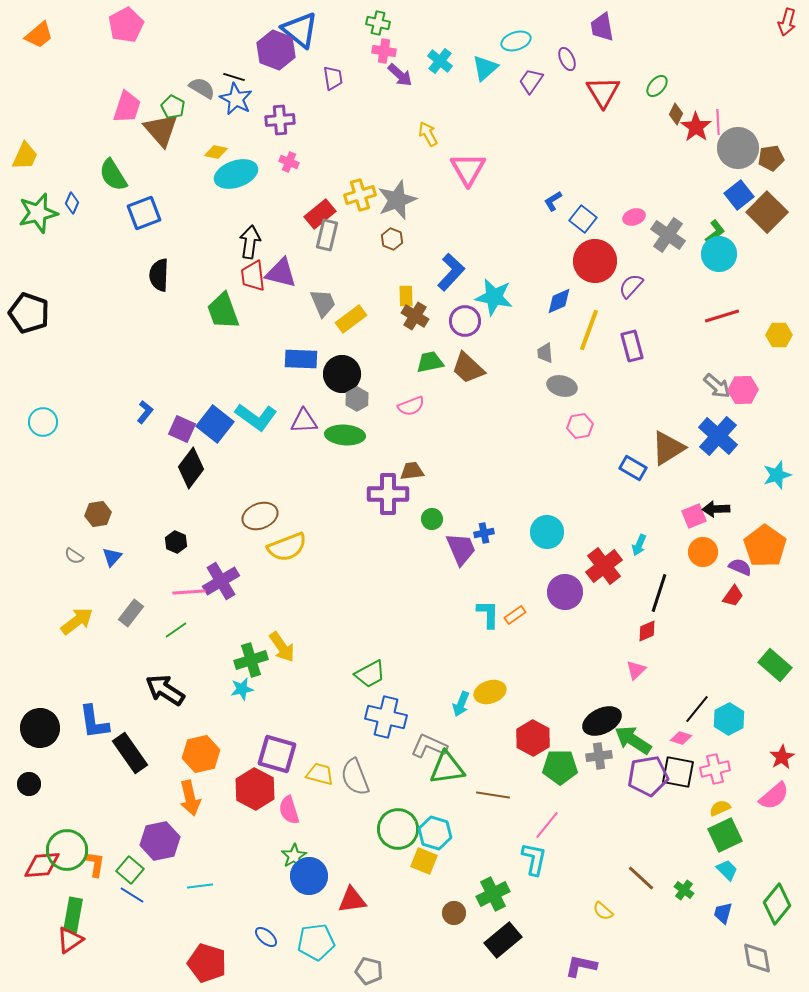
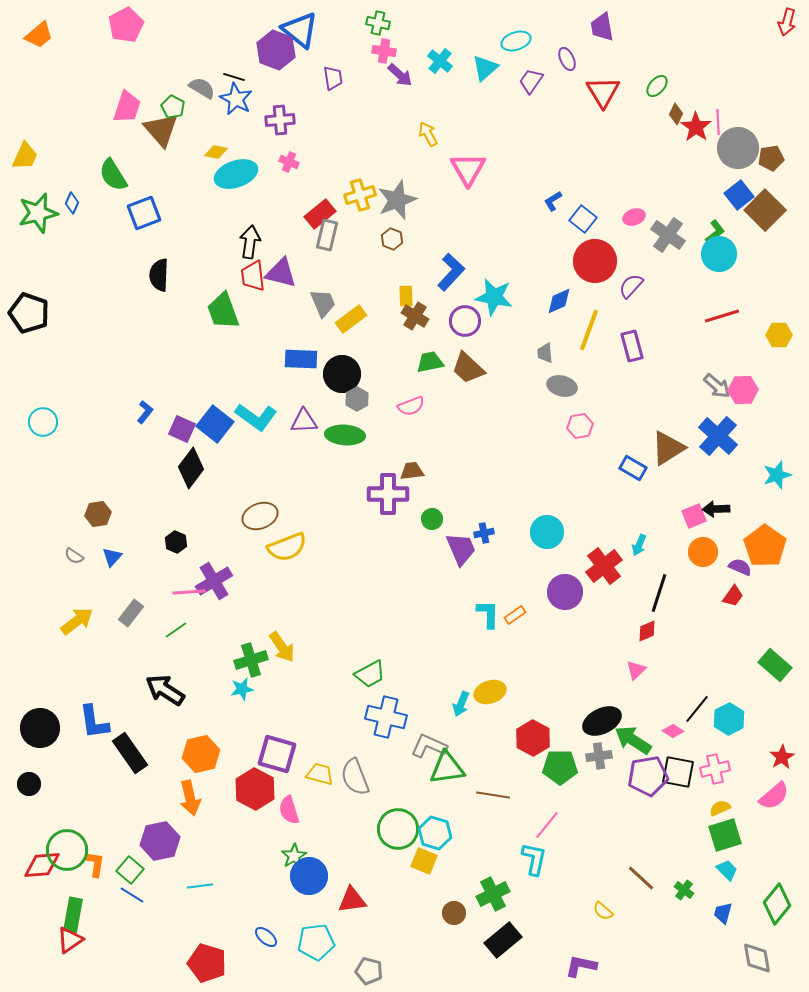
brown square at (767, 212): moved 2 px left, 2 px up
purple cross at (221, 581): moved 7 px left
pink diamond at (681, 738): moved 8 px left, 7 px up; rotated 15 degrees clockwise
green square at (725, 835): rotated 8 degrees clockwise
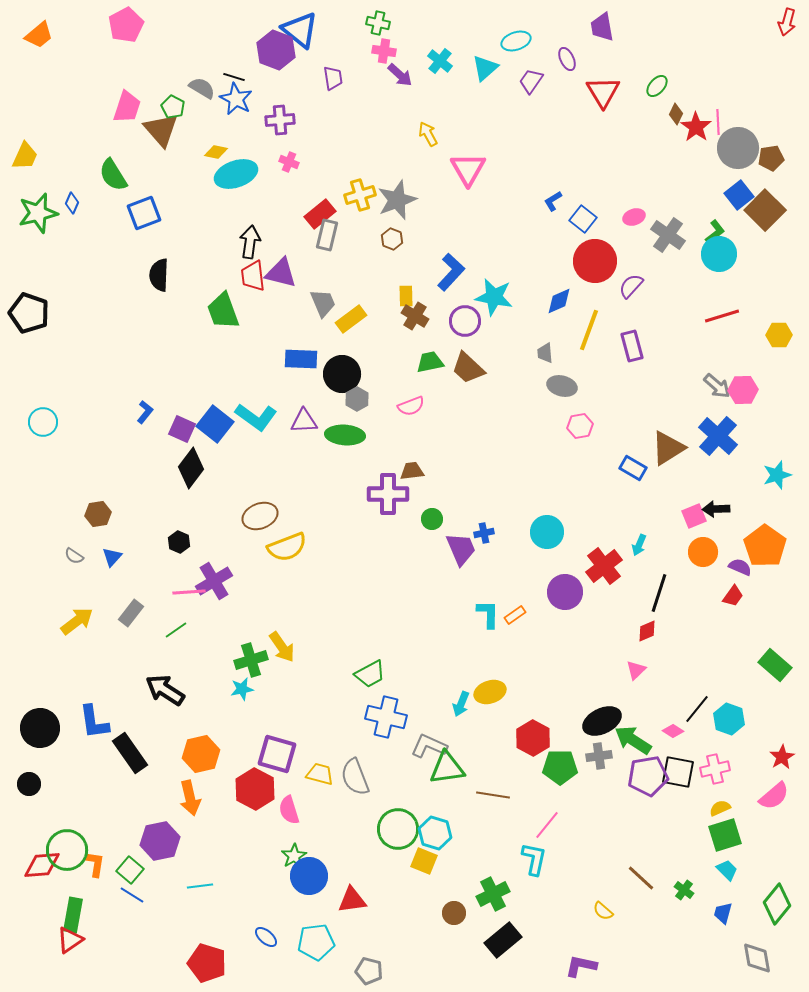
black hexagon at (176, 542): moved 3 px right
cyan hexagon at (729, 719): rotated 12 degrees counterclockwise
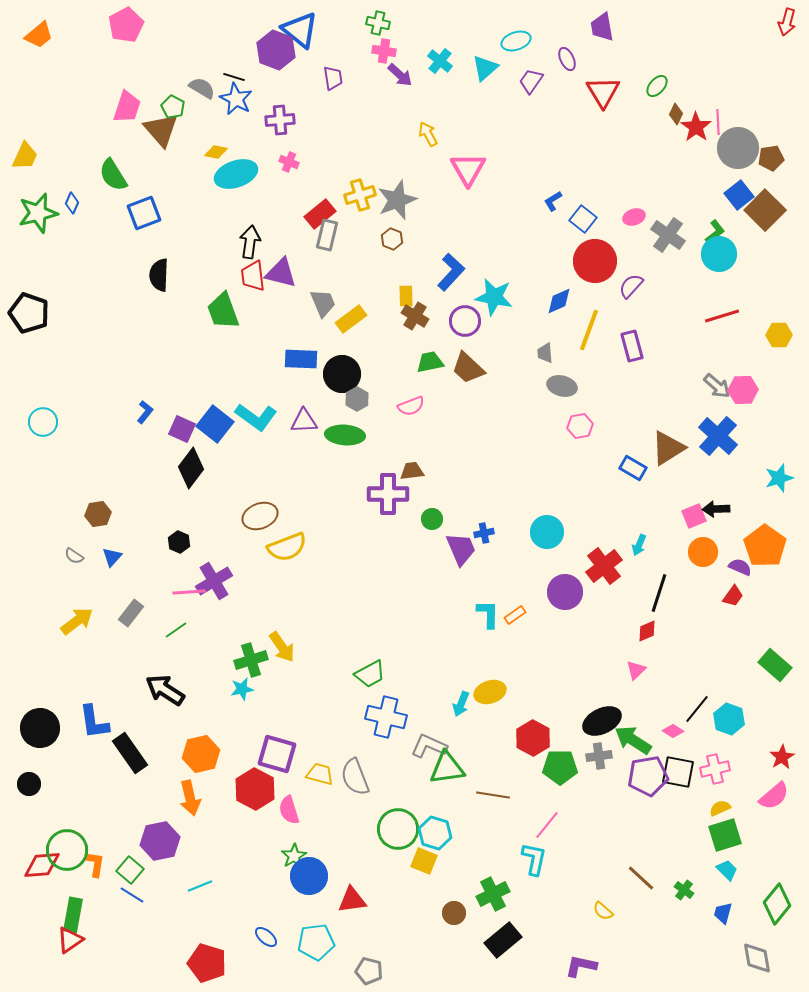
cyan star at (777, 475): moved 2 px right, 3 px down
cyan line at (200, 886): rotated 15 degrees counterclockwise
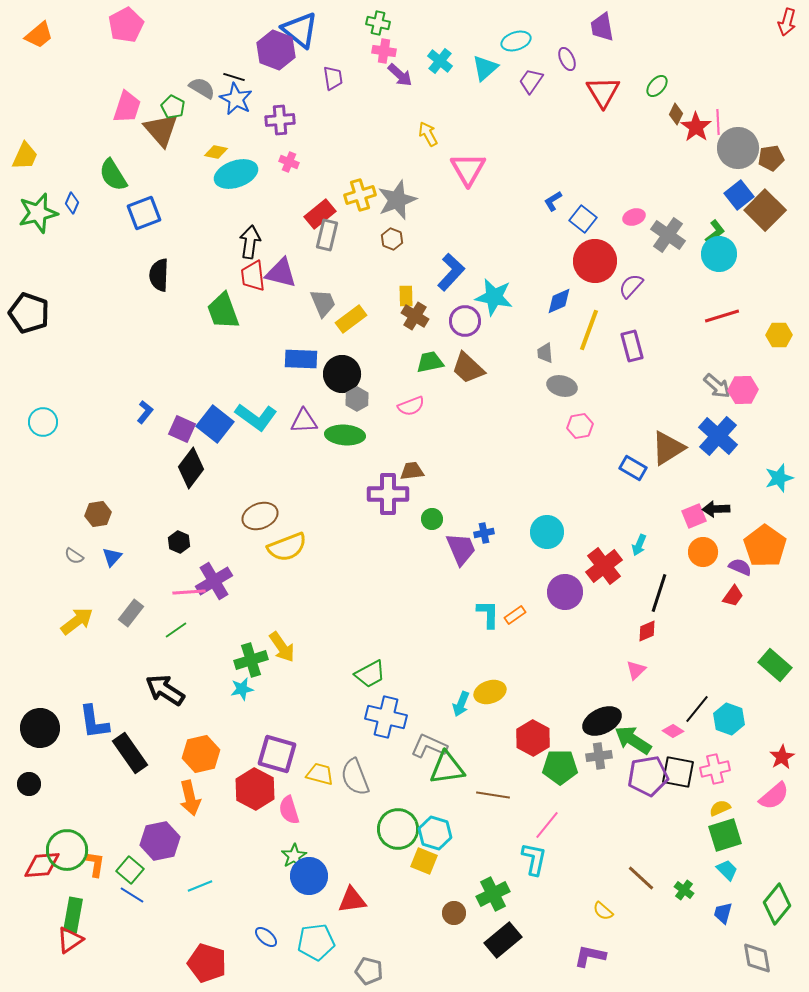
purple L-shape at (581, 966): moved 9 px right, 10 px up
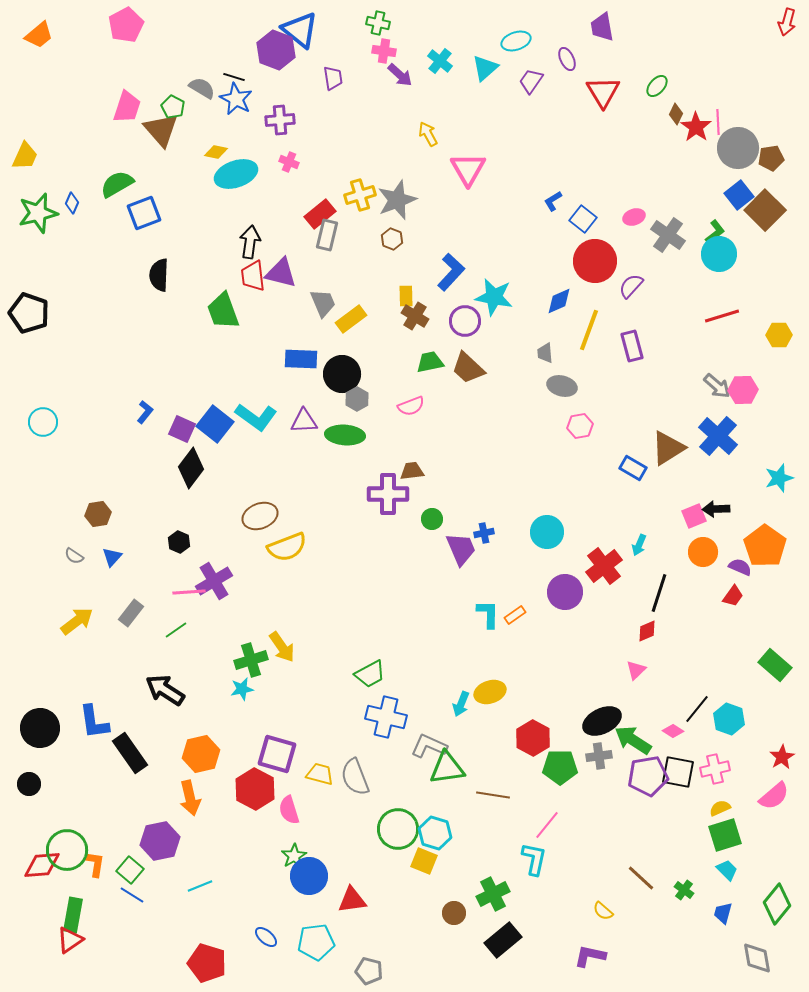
green semicircle at (113, 175): moved 4 px right, 9 px down; rotated 92 degrees clockwise
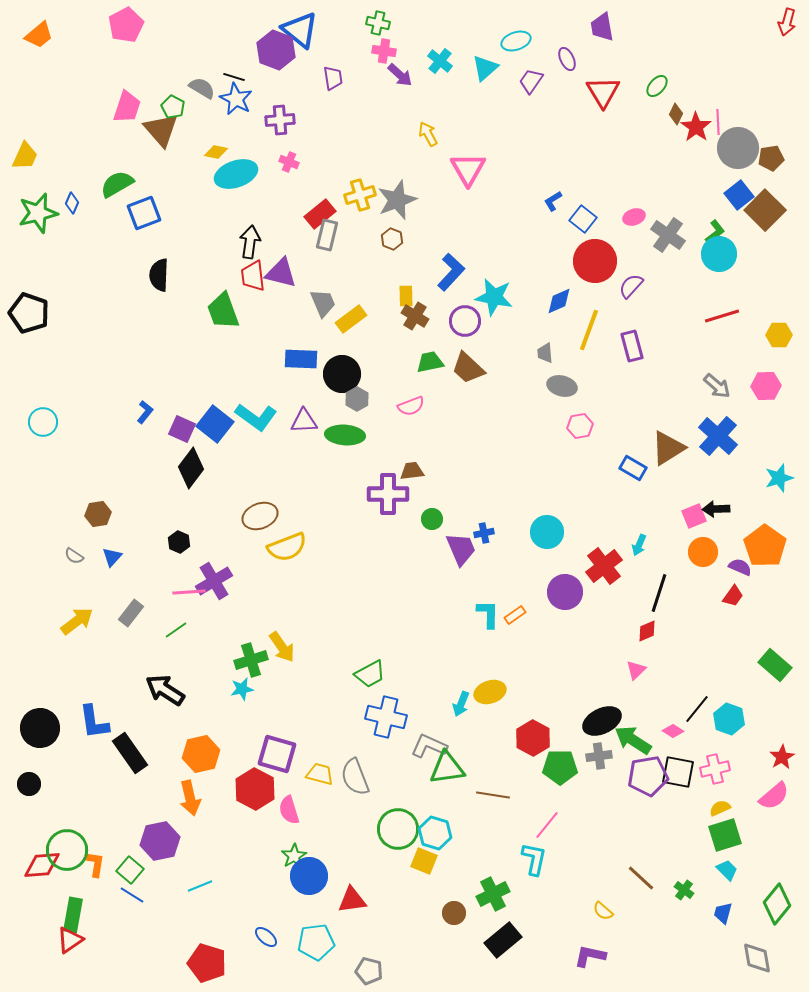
pink hexagon at (743, 390): moved 23 px right, 4 px up
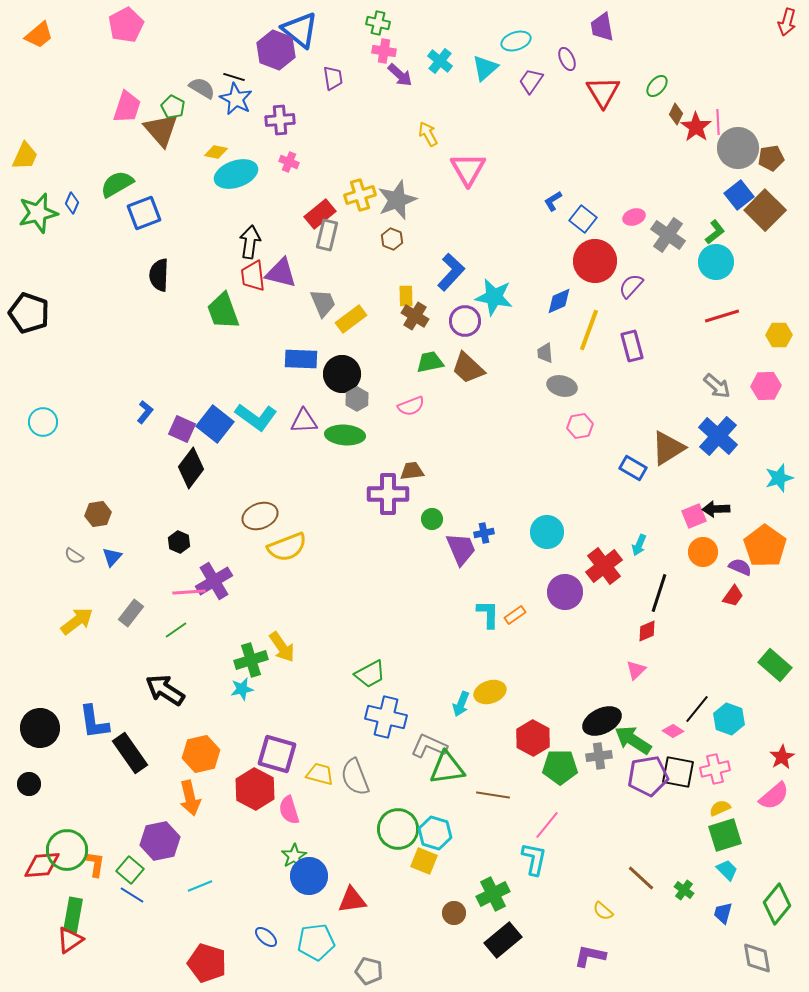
cyan circle at (719, 254): moved 3 px left, 8 px down
